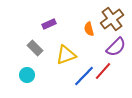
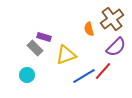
purple rectangle: moved 5 px left, 13 px down; rotated 40 degrees clockwise
blue line: rotated 15 degrees clockwise
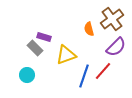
blue line: rotated 40 degrees counterclockwise
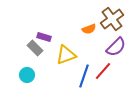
orange semicircle: rotated 96 degrees counterclockwise
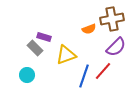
brown cross: rotated 25 degrees clockwise
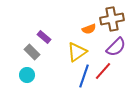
purple rectangle: rotated 24 degrees clockwise
gray rectangle: moved 3 px left, 4 px down
yellow triangle: moved 11 px right, 3 px up; rotated 15 degrees counterclockwise
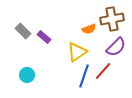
gray rectangle: moved 9 px left, 21 px up
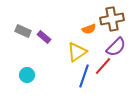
gray rectangle: rotated 21 degrees counterclockwise
red line: moved 5 px up
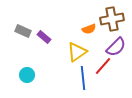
blue line: moved 1 px left, 2 px down; rotated 25 degrees counterclockwise
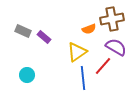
purple semicircle: rotated 105 degrees counterclockwise
